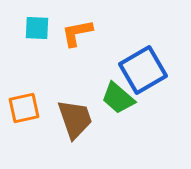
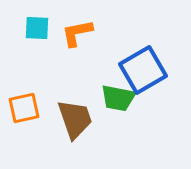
green trapezoid: rotated 30 degrees counterclockwise
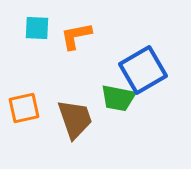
orange L-shape: moved 1 px left, 3 px down
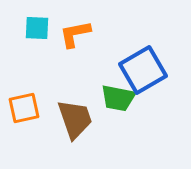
orange L-shape: moved 1 px left, 2 px up
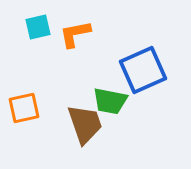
cyan square: moved 1 px right, 1 px up; rotated 16 degrees counterclockwise
blue square: rotated 6 degrees clockwise
green trapezoid: moved 8 px left, 3 px down
brown trapezoid: moved 10 px right, 5 px down
